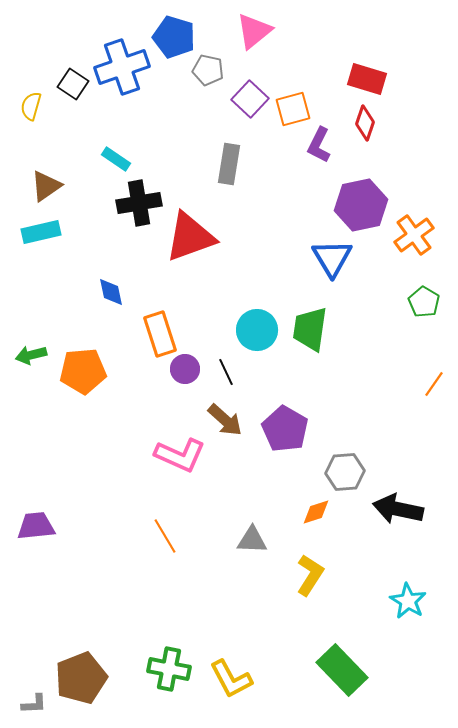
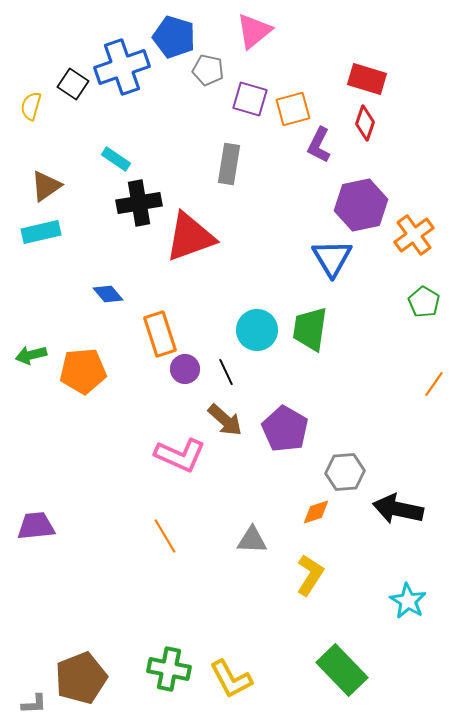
purple square at (250, 99): rotated 27 degrees counterclockwise
blue diamond at (111, 292): moved 3 px left, 2 px down; rotated 28 degrees counterclockwise
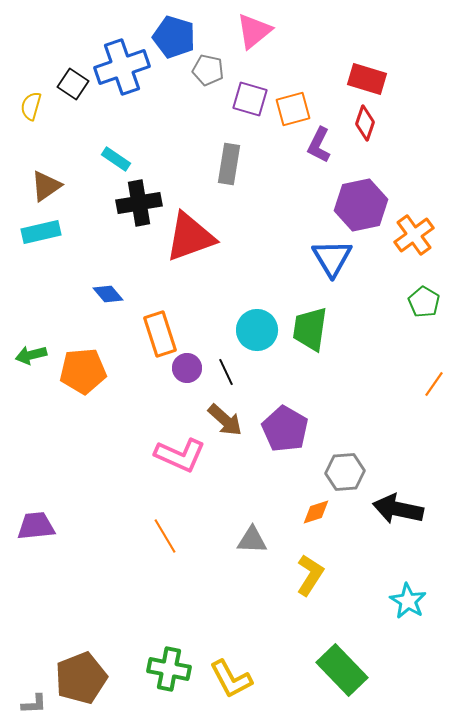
purple circle at (185, 369): moved 2 px right, 1 px up
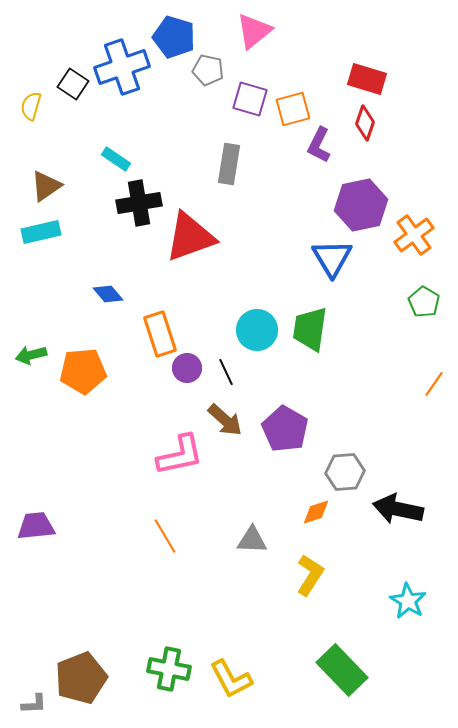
pink L-shape at (180, 455): rotated 36 degrees counterclockwise
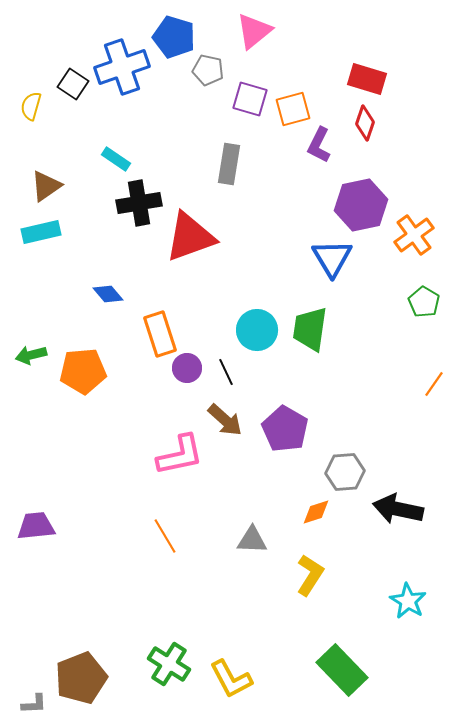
green cross at (169, 669): moved 5 px up; rotated 21 degrees clockwise
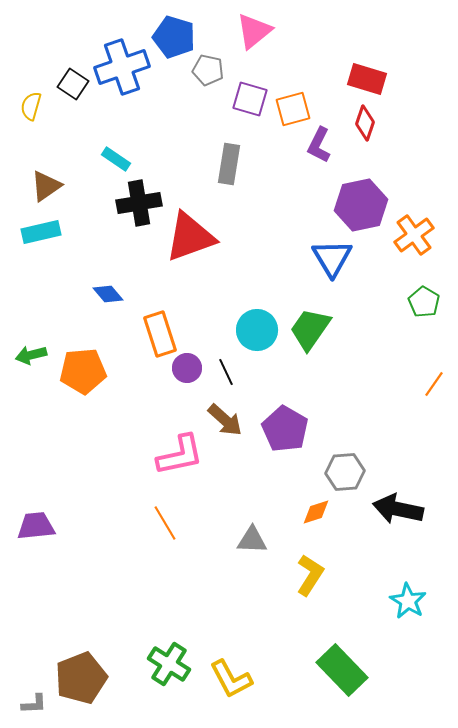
green trapezoid at (310, 329): rotated 27 degrees clockwise
orange line at (165, 536): moved 13 px up
